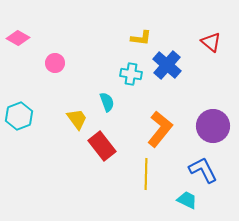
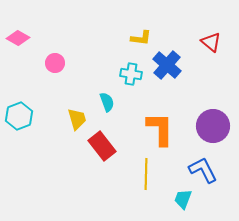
yellow trapezoid: rotated 20 degrees clockwise
orange L-shape: rotated 39 degrees counterclockwise
cyan trapezoid: moved 4 px left, 1 px up; rotated 95 degrees counterclockwise
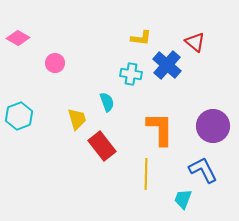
red triangle: moved 16 px left
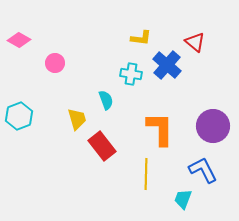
pink diamond: moved 1 px right, 2 px down
cyan semicircle: moved 1 px left, 2 px up
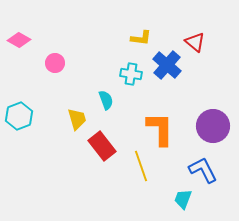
yellow line: moved 5 px left, 8 px up; rotated 20 degrees counterclockwise
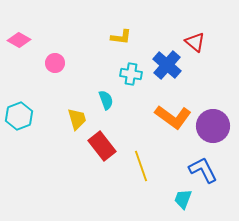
yellow L-shape: moved 20 px left, 1 px up
orange L-shape: moved 13 px right, 12 px up; rotated 126 degrees clockwise
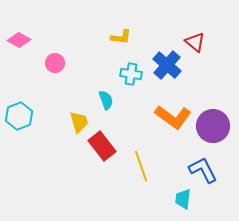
yellow trapezoid: moved 2 px right, 3 px down
cyan trapezoid: rotated 15 degrees counterclockwise
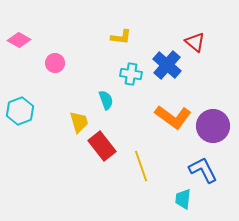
cyan hexagon: moved 1 px right, 5 px up
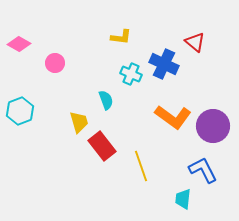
pink diamond: moved 4 px down
blue cross: moved 3 px left, 1 px up; rotated 16 degrees counterclockwise
cyan cross: rotated 15 degrees clockwise
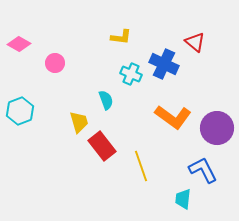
purple circle: moved 4 px right, 2 px down
